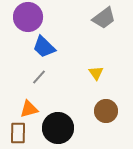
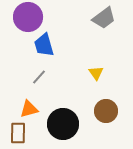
blue trapezoid: moved 2 px up; rotated 30 degrees clockwise
black circle: moved 5 px right, 4 px up
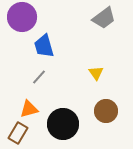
purple circle: moved 6 px left
blue trapezoid: moved 1 px down
brown rectangle: rotated 30 degrees clockwise
